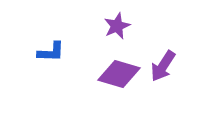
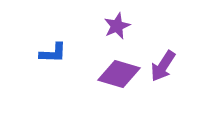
blue L-shape: moved 2 px right, 1 px down
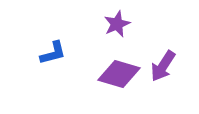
purple star: moved 2 px up
blue L-shape: rotated 16 degrees counterclockwise
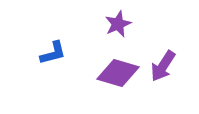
purple star: moved 1 px right
purple diamond: moved 1 px left, 1 px up
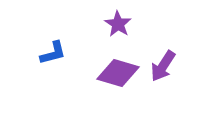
purple star: rotated 16 degrees counterclockwise
